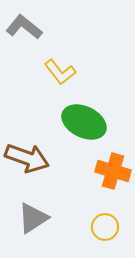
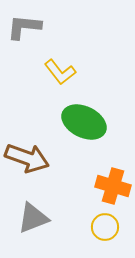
gray L-shape: rotated 33 degrees counterclockwise
orange cross: moved 15 px down
gray triangle: rotated 12 degrees clockwise
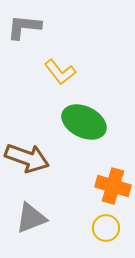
gray triangle: moved 2 px left
yellow circle: moved 1 px right, 1 px down
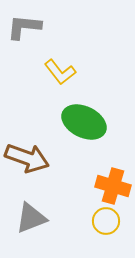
yellow circle: moved 7 px up
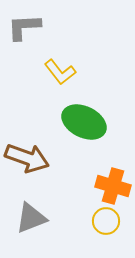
gray L-shape: rotated 9 degrees counterclockwise
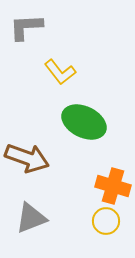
gray L-shape: moved 2 px right
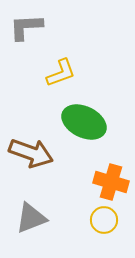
yellow L-shape: moved 1 px right, 1 px down; rotated 72 degrees counterclockwise
brown arrow: moved 4 px right, 5 px up
orange cross: moved 2 px left, 4 px up
yellow circle: moved 2 px left, 1 px up
